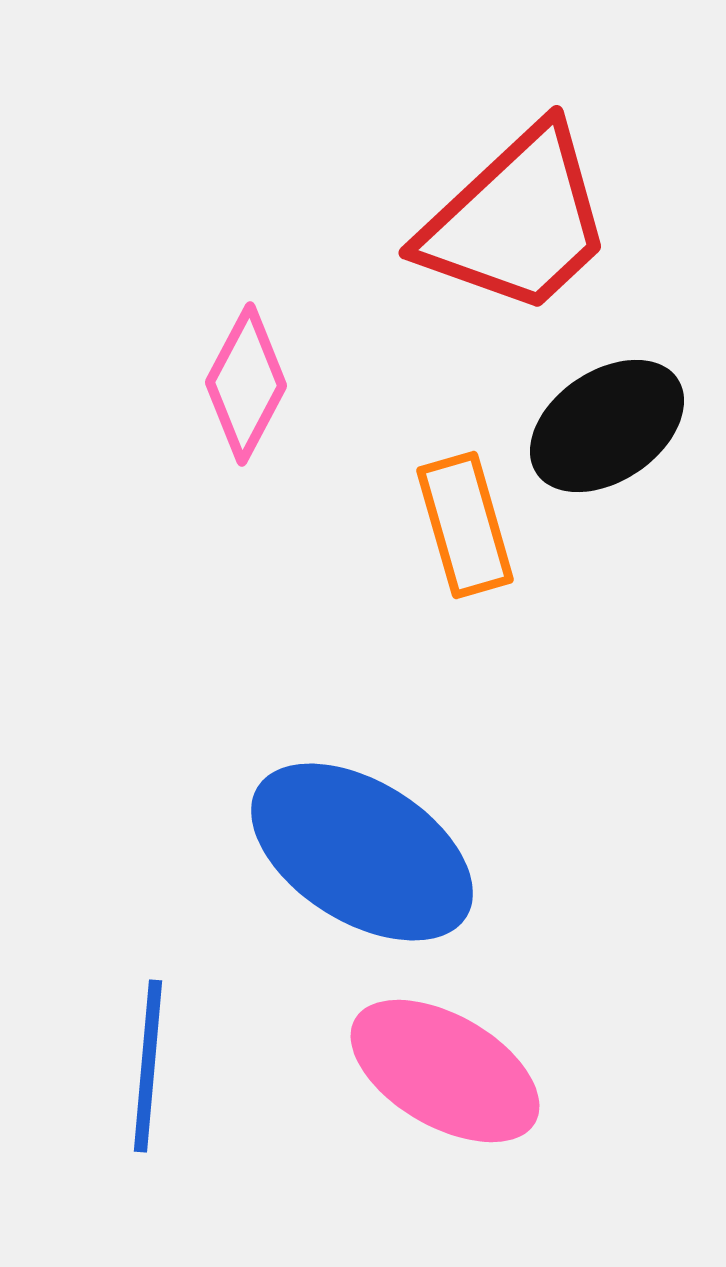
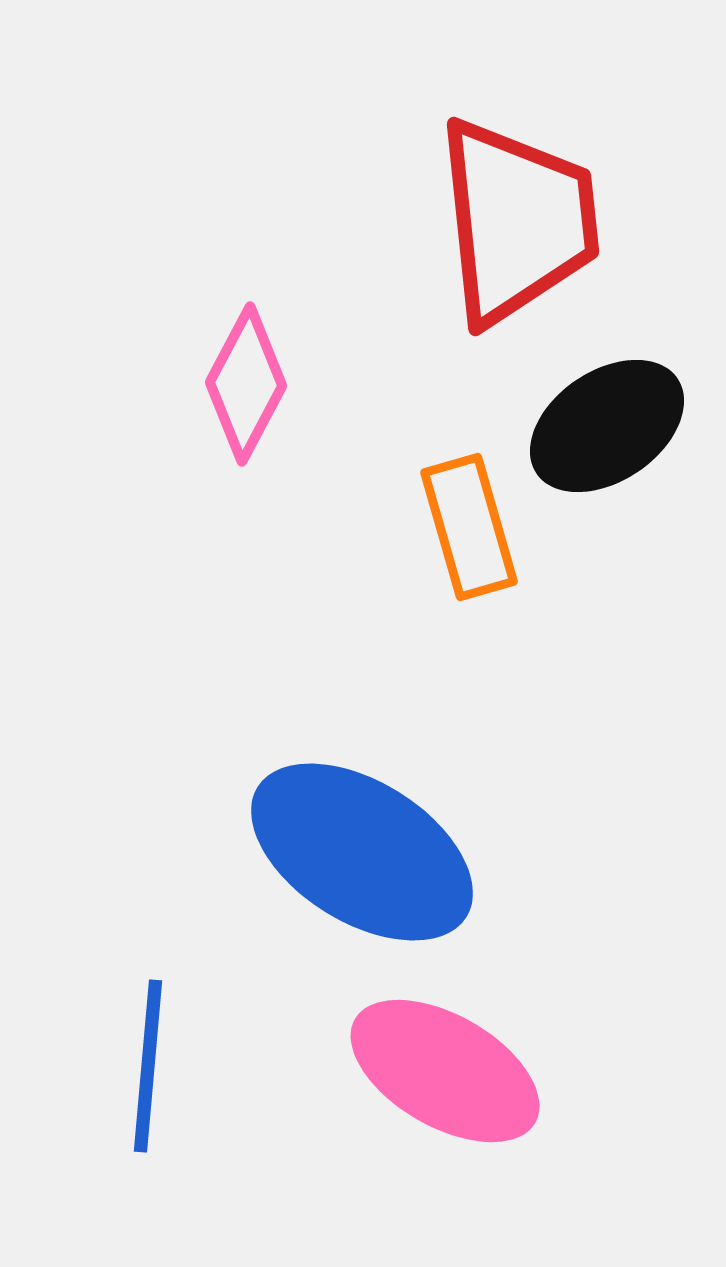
red trapezoid: rotated 53 degrees counterclockwise
orange rectangle: moved 4 px right, 2 px down
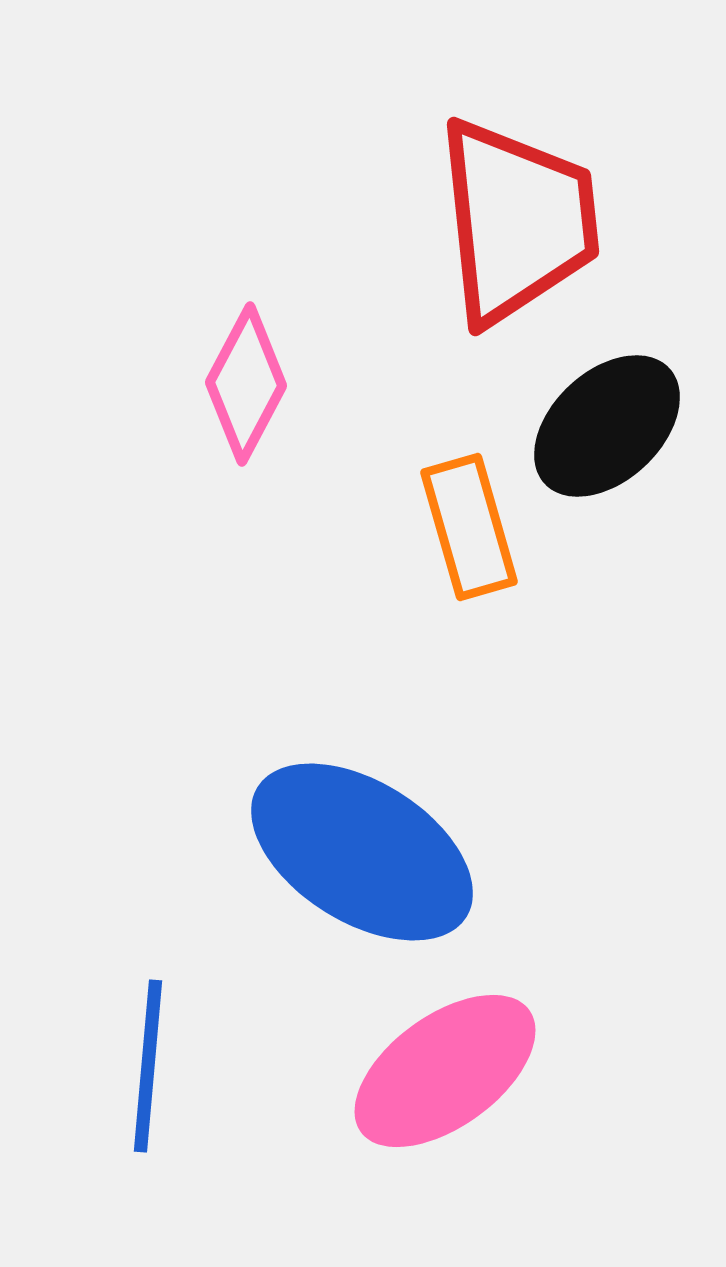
black ellipse: rotated 9 degrees counterclockwise
pink ellipse: rotated 66 degrees counterclockwise
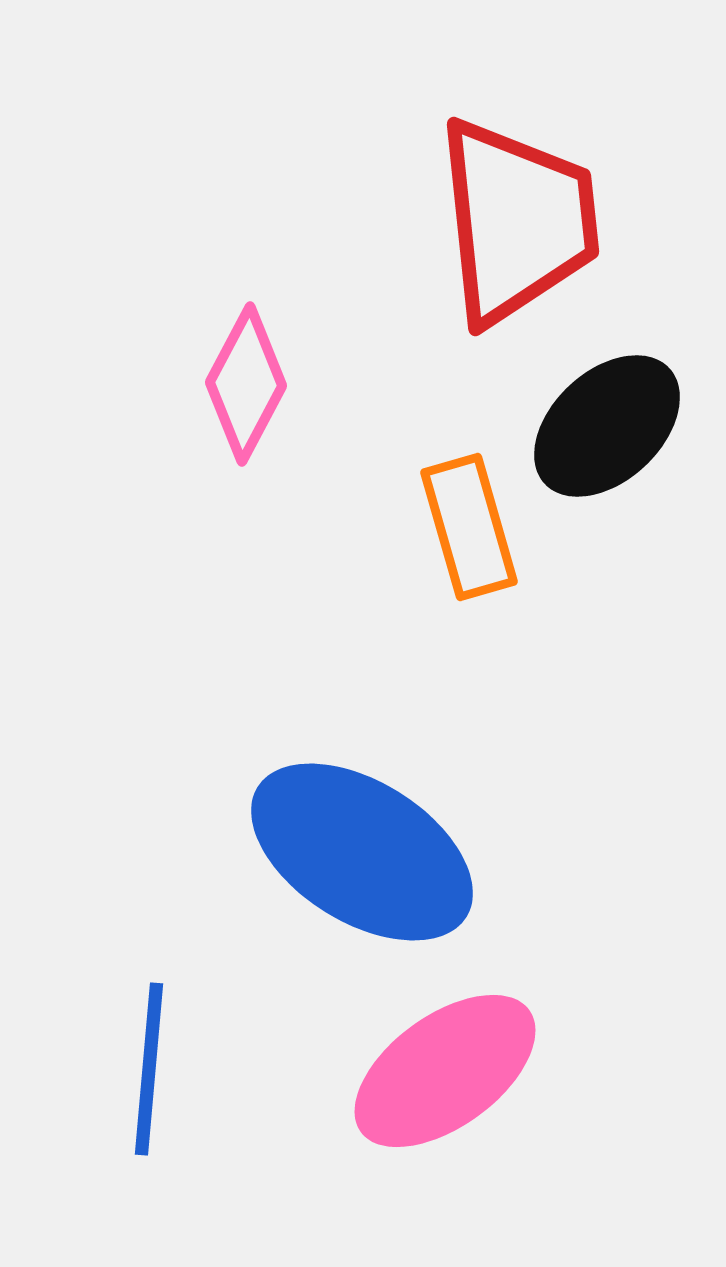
blue line: moved 1 px right, 3 px down
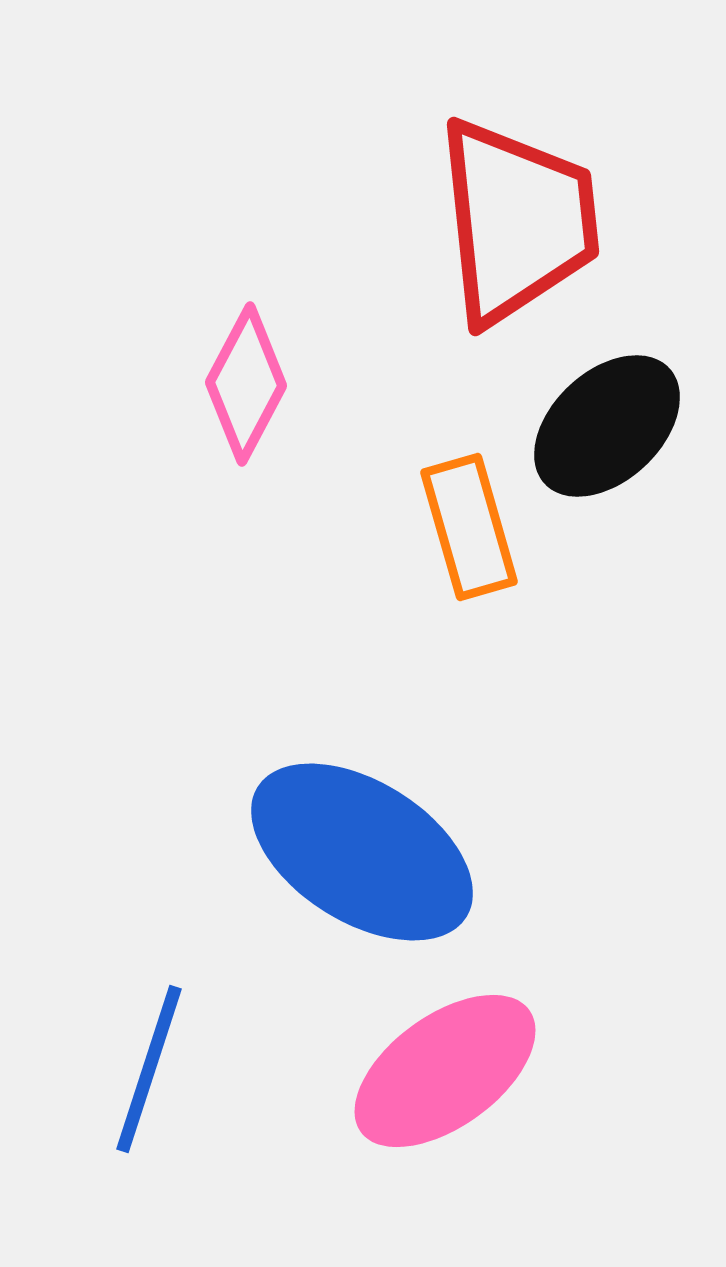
blue line: rotated 13 degrees clockwise
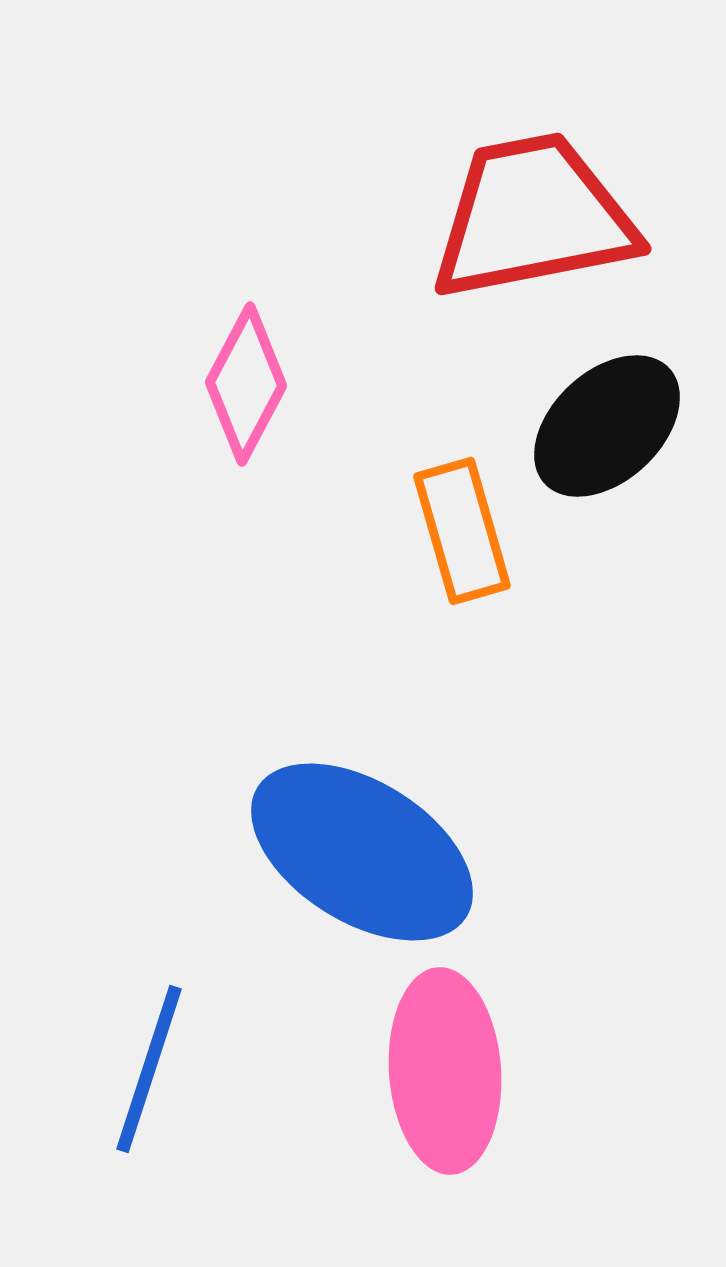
red trapezoid: moved 16 px right, 4 px up; rotated 95 degrees counterclockwise
orange rectangle: moved 7 px left, 4 px down
pink ellipse: rotated 58 degrees counterclockwise
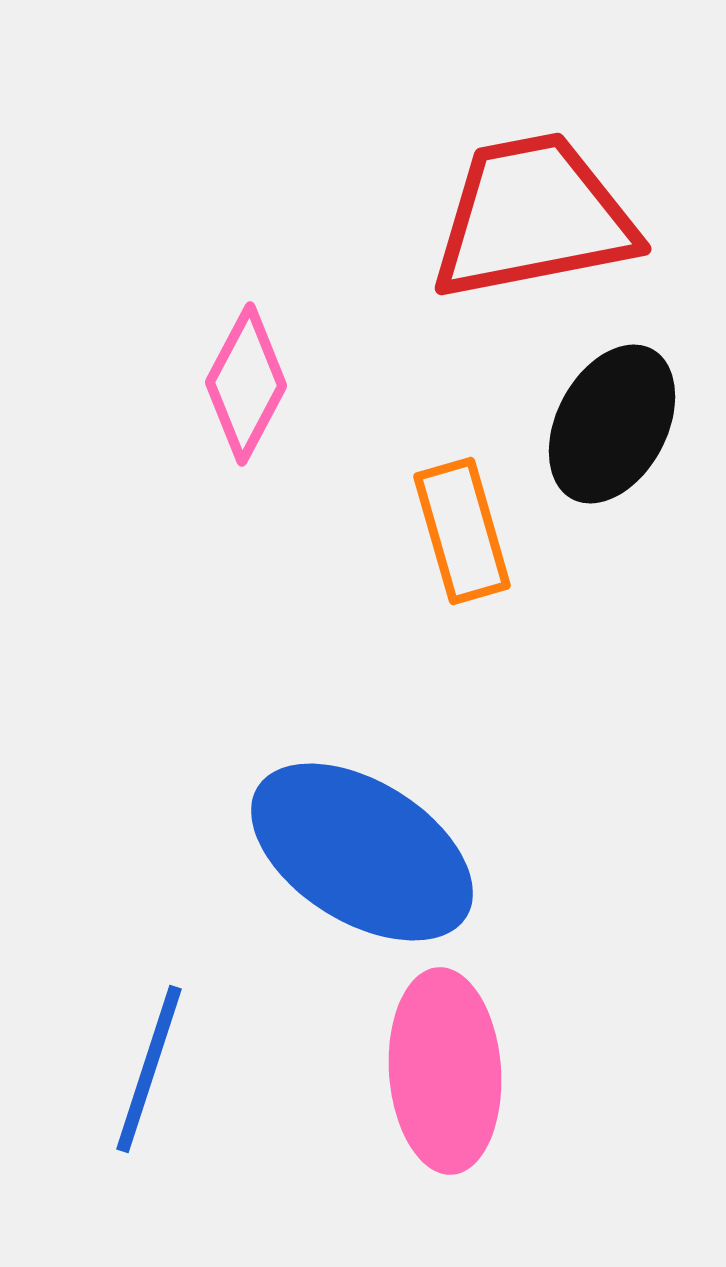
black ellipse: moved 5 px right, 2 px up; rotated 19 degrees counterclockwise
